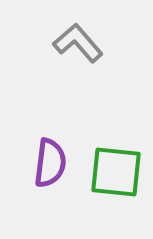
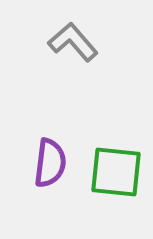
gray L-shape: moved 5 px left, 1 px up
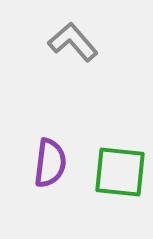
green square: moved 4 px right
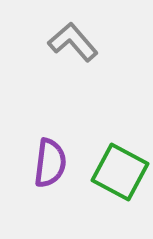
green square: rotated 22 degrees clockwise
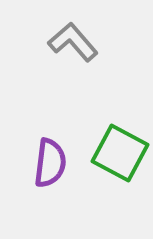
green square: moved 19 px up
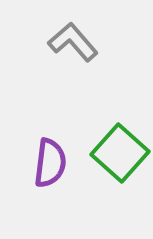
green square: rotated 14 degrees clockwise
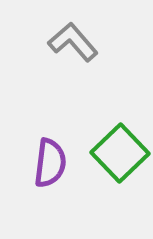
green square: rotated 4 degrees clockwise
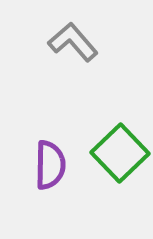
purple semicircle: moved 2 px down; rotated 6 degrees counterclockwise
